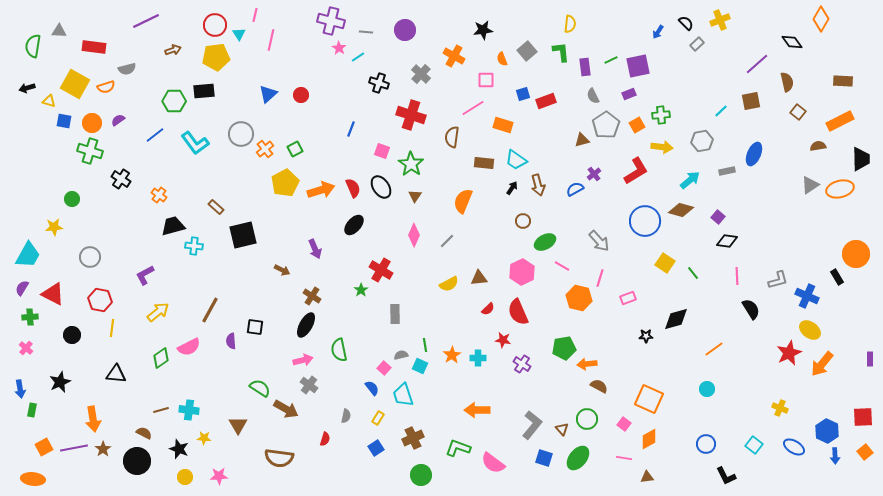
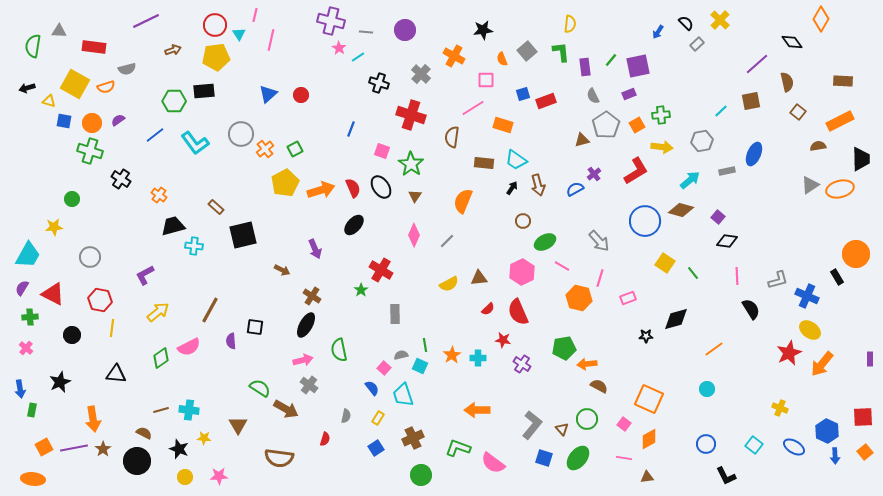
yellow cross at (720, 20): rotated 24 degrees counterclockwise
green line at (611, 60): rotated 24 degrees counterclockwise
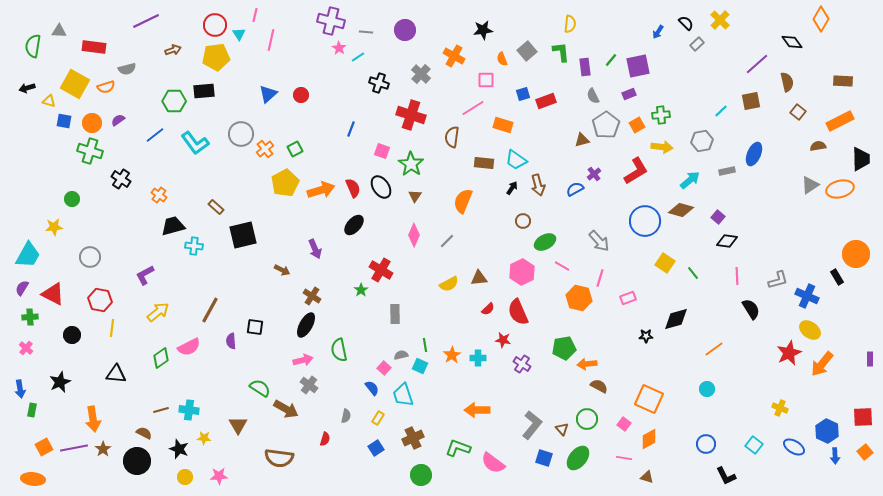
brown triangle at (647, 477): rotated 24 degrees clockwise
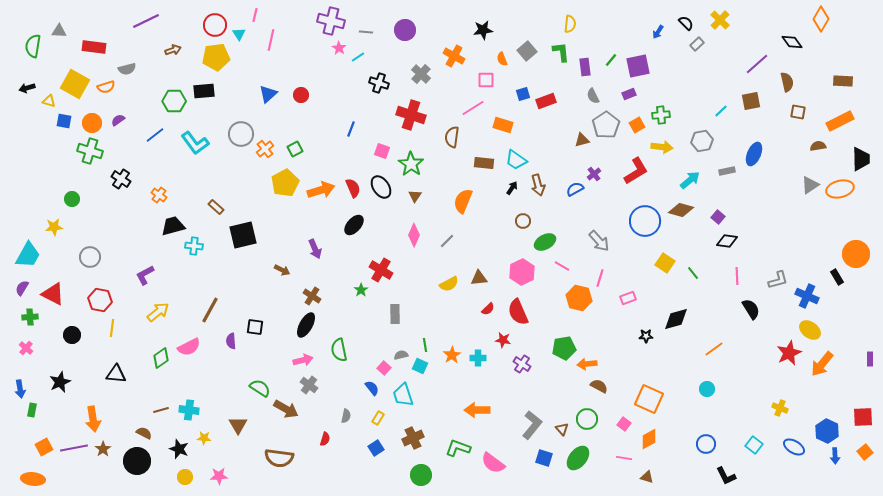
brown square at (798, 112): rotated 28 degrees counterclockwise
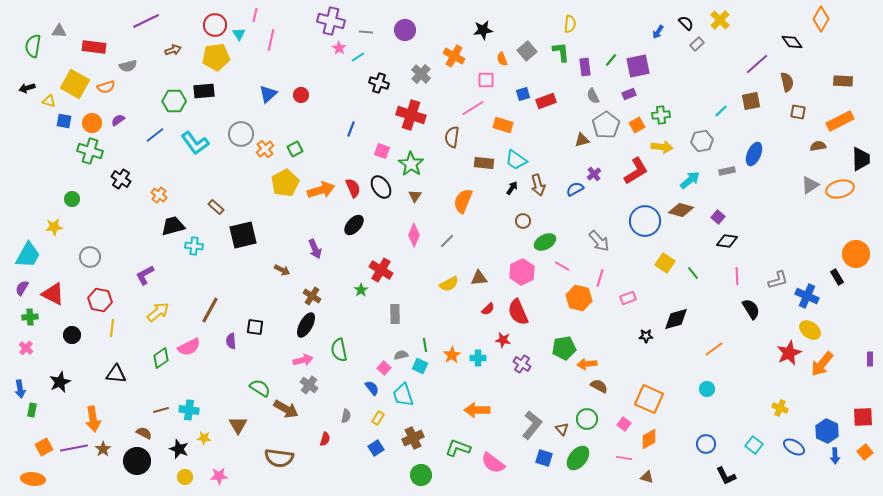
gray semicircle at (127, 69): moved 1 px right, 3 px up
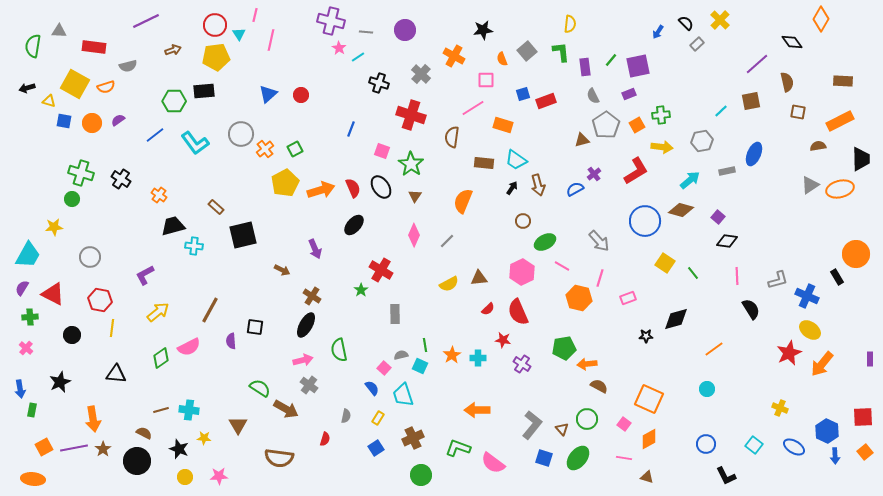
green cross at (90, 151): moved 9 px left, 22 px down
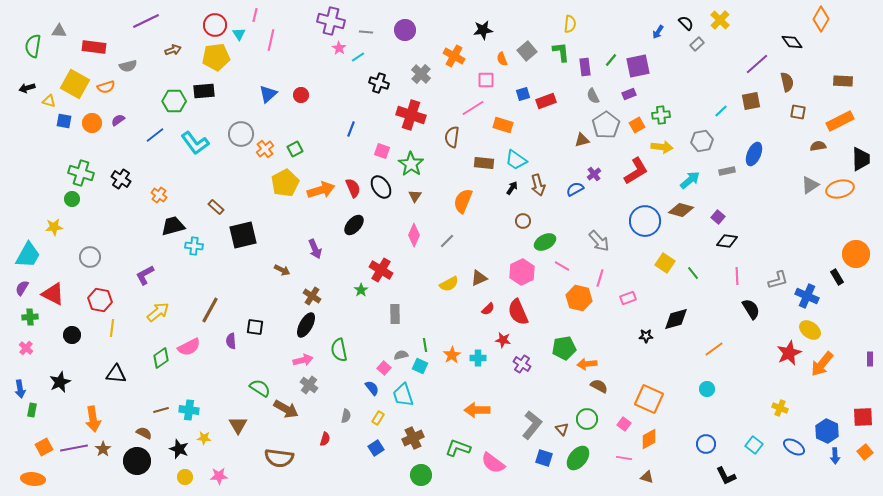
brown triangle at (479, 278): rotated 18 degrees counterclockwise
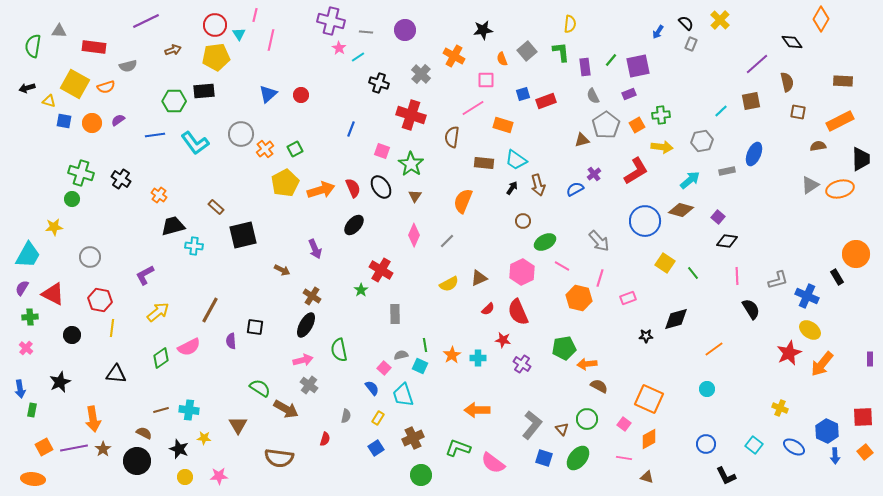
gray rectangle at (697, 44): moved 6 px left; rotated 24 degrees counterclockwise
blue line at (155, 135): rotated 30 degrees clockwise
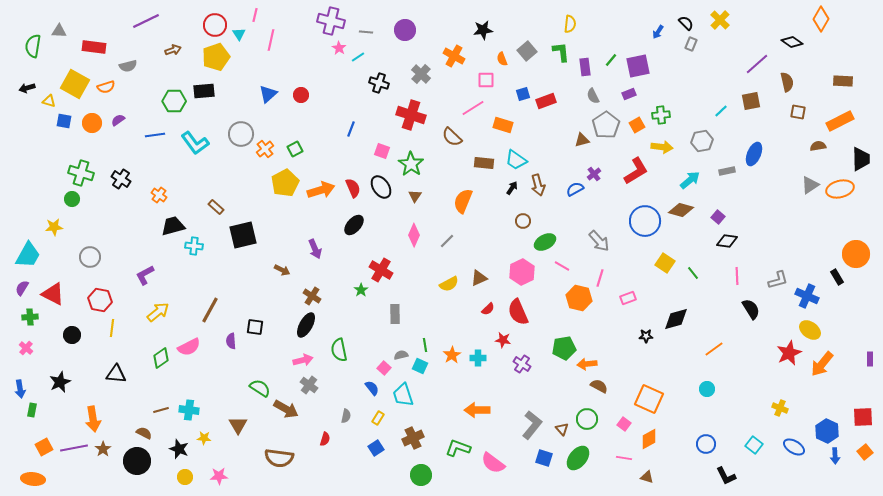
black diamond at (792, 42): rotated 20 degrees counterclockwise
yellow pentagon at (216, 57): rotated 12 degrees counterclockwise
brown semicircle at (452, 137): rotated 55 degrees counterclockwise
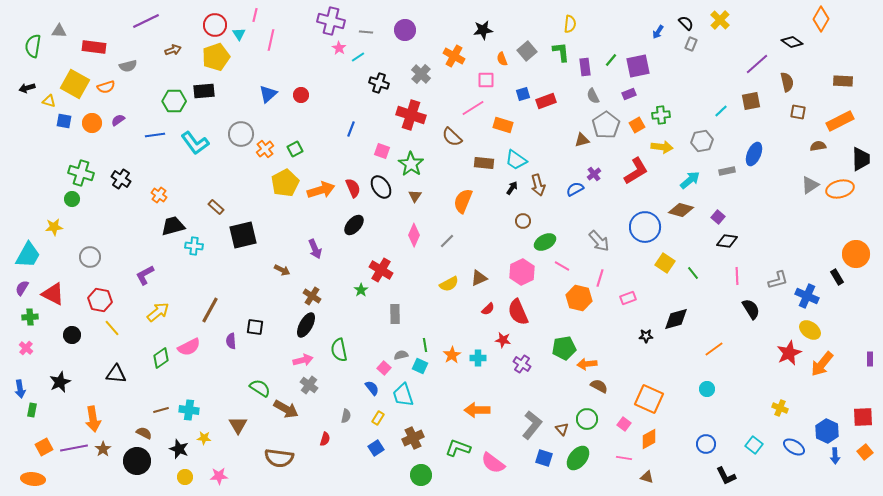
blue circle at (645, 221): moved 6 px down
yellow line at (112, 328): rotated 48 degrees counterclockwise
